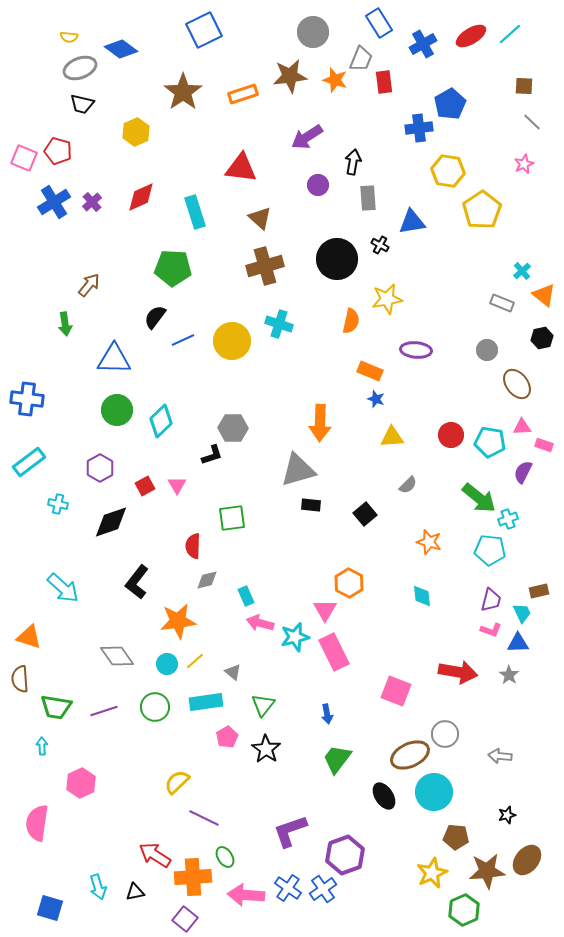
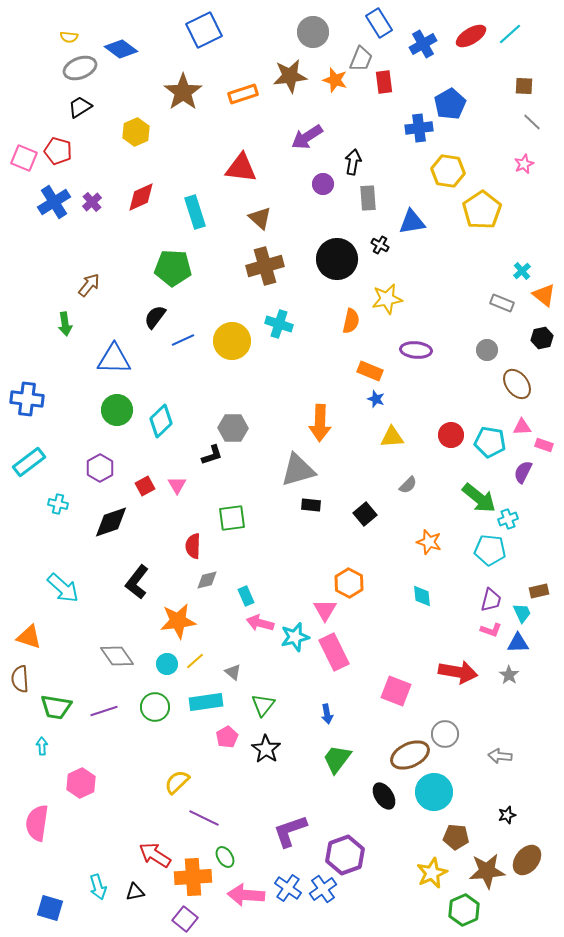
black trapezoid at (82, 104): moved 2 px left, 3 px down; rotated 135 degrees clockwise
purple circle at (318, 185): moved 5 px right, 1 px up
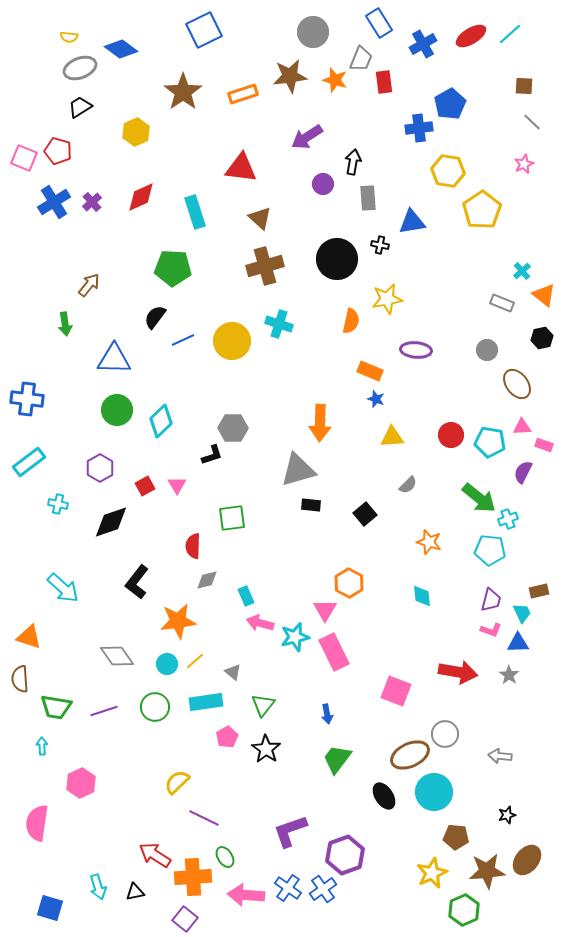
black cross at (380, 245): rotated 18 degrees counterclockwise
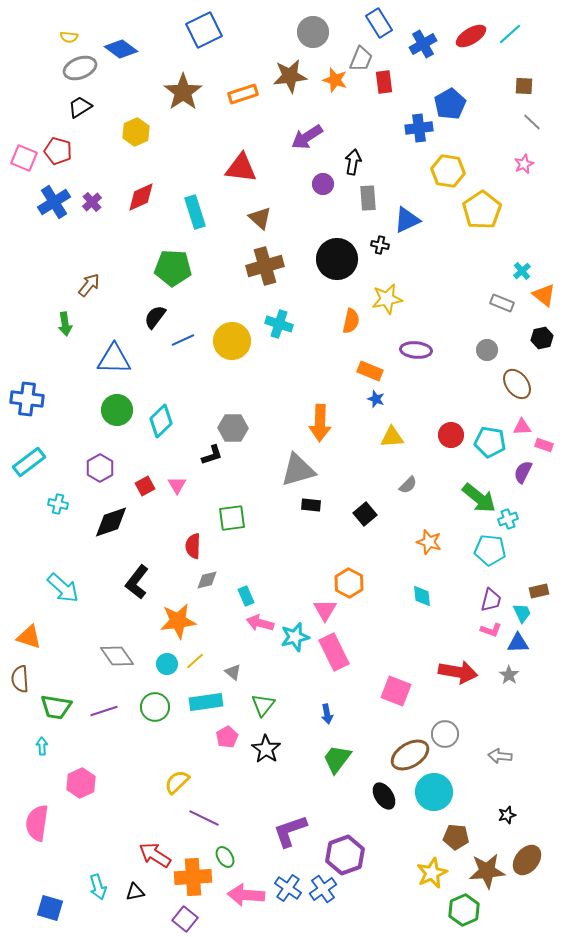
blue triangle at (412, 222): moved 5 px left, 2 px up; rotated 16 degrees counterclockwise
brown ellipse at (410, 755): rotated 6 degrees counterclockwise
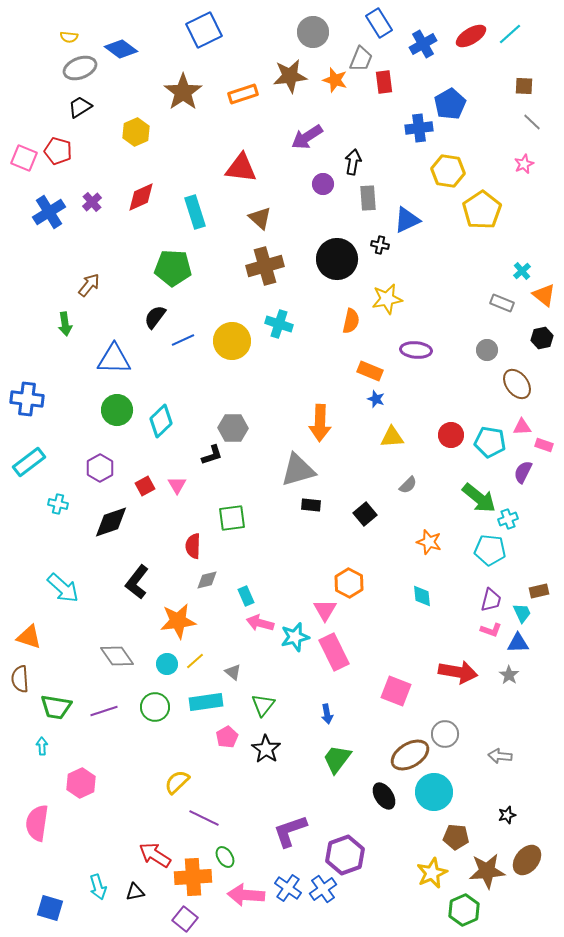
blue cross at (54, 202): moved 5 px left, 10 px down
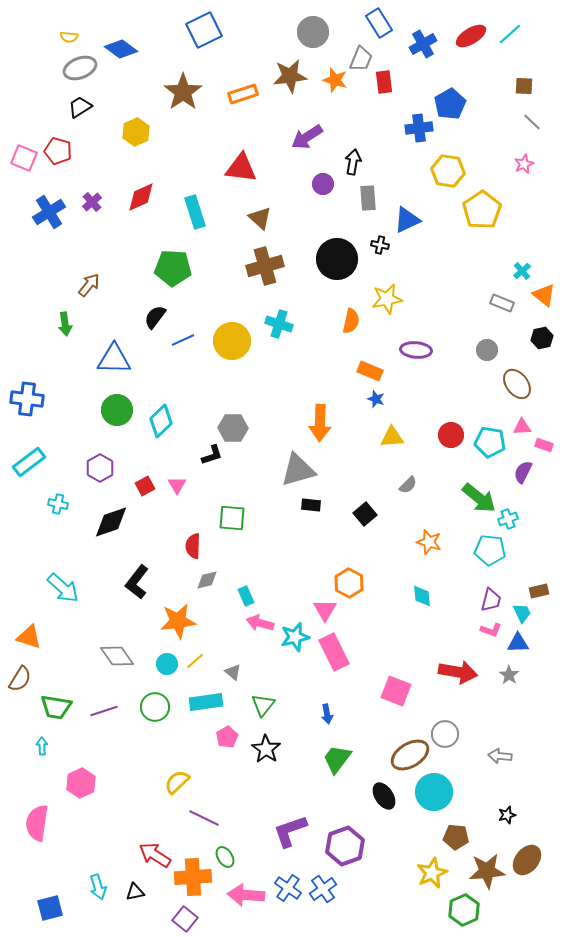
green square at (232, 518): rotated 12 degrees clockwise
brown semicircle at (20, 679): rotated 144 degrees counterclockwise
purple hexagon at (345, 855): moved 9 px up
blue square at (50, 908): rotated 32 degrees counterclockwise
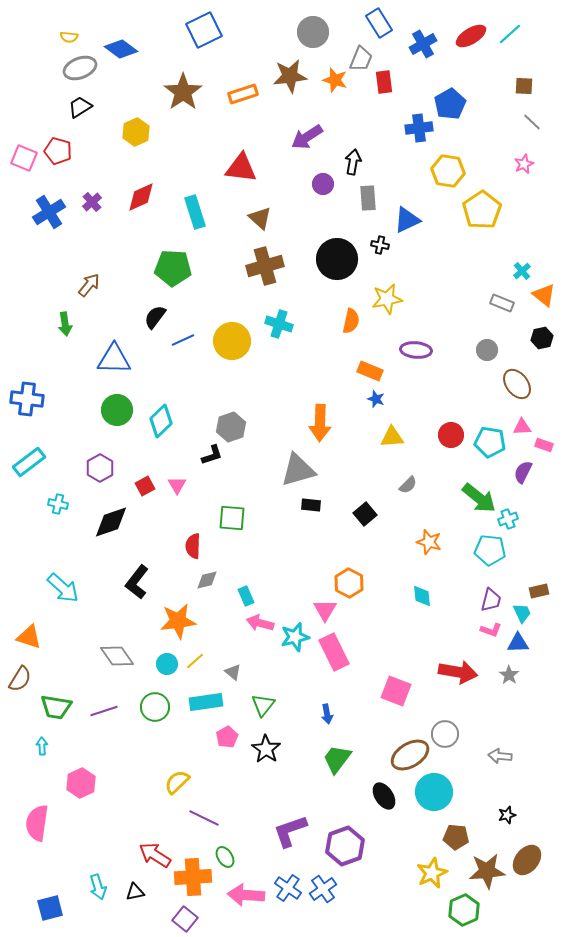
gray hexagon at (233, 428): moved 2 px left, 1 px up; rotated 20 degrees counterclockwise
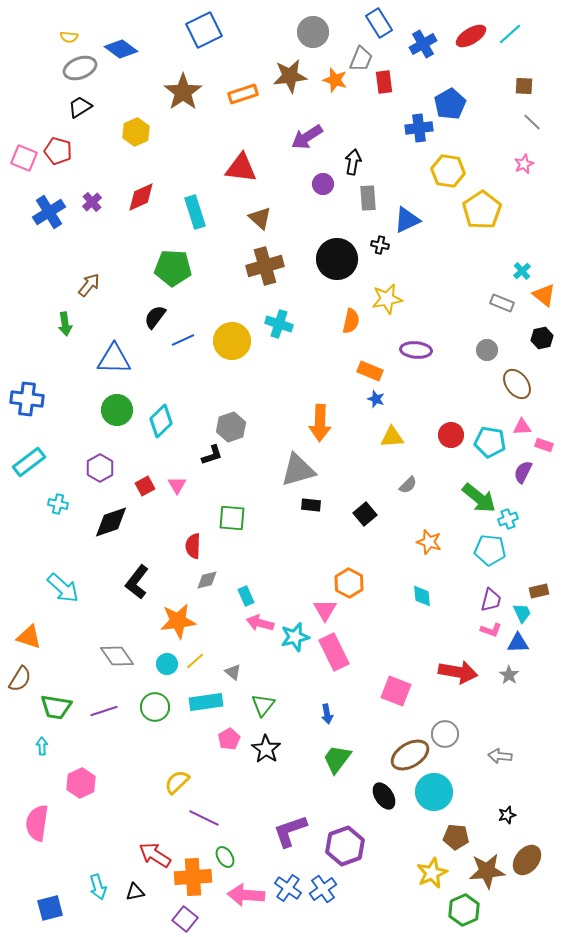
pink pentagon at (227, 737): moved 2 px right, 2 px down
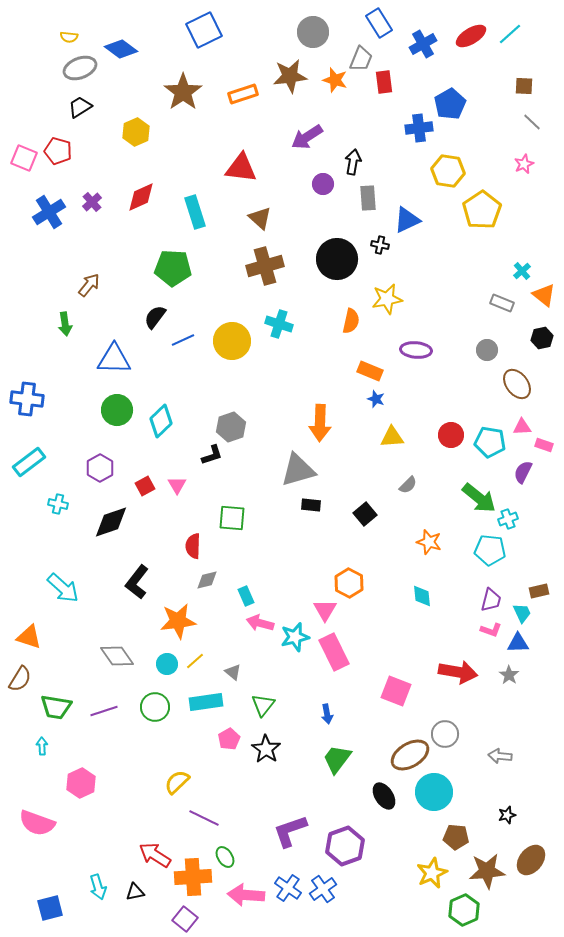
pink semicircle at (37, 823): rotated 78 degrees counterclockwise
brown ellipse at (527, 860): moved 4 px right
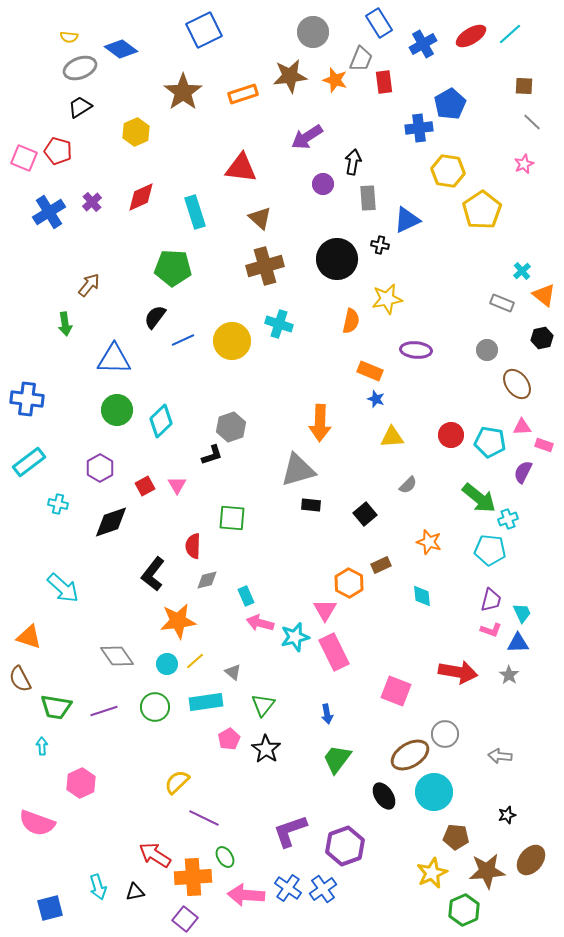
black L-shape at (137, 582): moved 16 px right, 8 px up
brown rectangle at (539, 591): moved 158 px left, 26 px up; rotated 12 degrees counterclockwise
brown semicircle at (20, 679): rotated 120 degrees clockwise
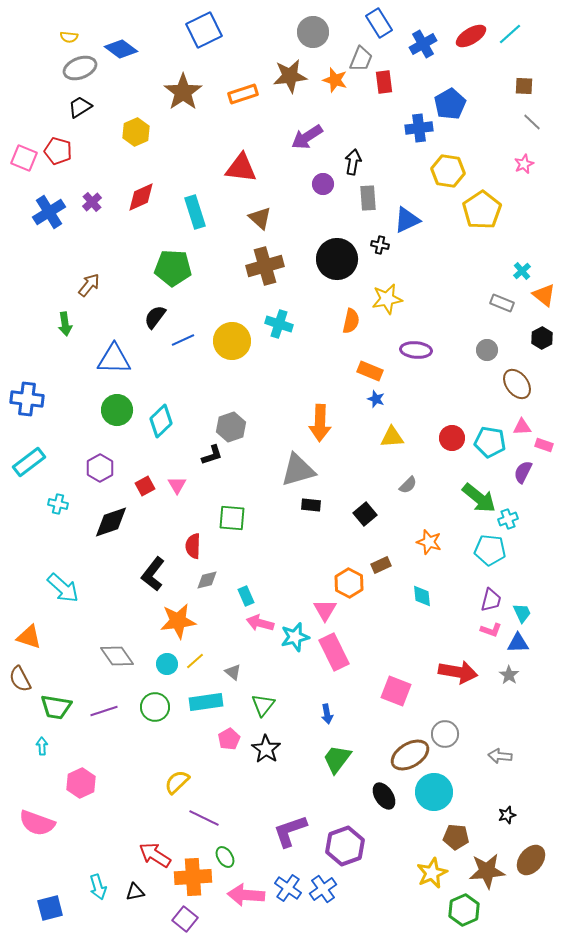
black hexagon at (542, 338): rotated 15 degrees counterclockwise
red circle at (451, 435): moved 1 px right, 3 px down
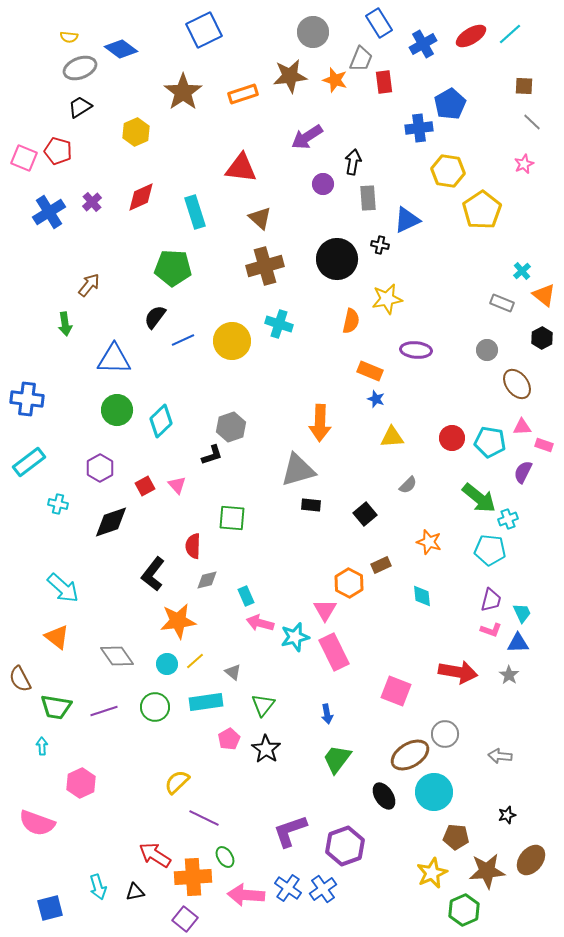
pink triangle at (177, 485): rotated 12 degrees counterclockwise
orange triangle at (29, 637): moved 28 px right; rotated 20 degrees clockwise
